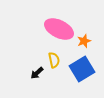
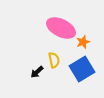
pink ellipse: moved 2 px right, 1 px up
orange star: moved 1 px left, 1 px down
black arrow: moved 1 px up
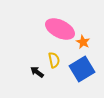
pink ellipse: moved 1 px left, 1 px down
orange star: rotated 24 degrees counterclockwise
black arrow: rotated 80 degrees clockwise
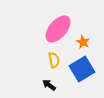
pink ellipse: moved 2 px left; rotated 76 degrees counterclockwise
black arrow: moved 12 px right, 13 px down
